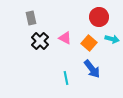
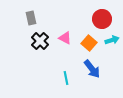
red circle: moved 3 px right, 2 px down
cyan arrow: moved 1 px down; rotated 32 degrees counterclockwise
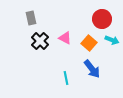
cyan arrow: rotated 40 degrees clockwise
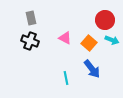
red circle: moved 3 px right, 1 px down
black cross: moved 10 px left; rotated 24 degrees counterclockwise
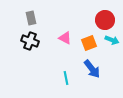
orange square: rotated 28 degrees clockwise
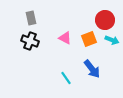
orange square: moved 4 px up
cyan line: rotated 24 degrees counterclockwise
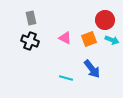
cyan line: rotated 40 degrees counterclockwise
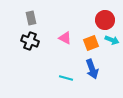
orange square: moved 2 px right, 4 px down
blue arrow: rotated 18 degrees clockwise
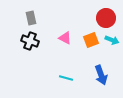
red circle: moved 1 px right, 2 px up
orange square: moved 3 px up
blue arrow: moved 9 px right, 6 px down
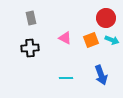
black cross: moved 7 px down; rotated 24 degrees counterclockwise
cyan line: rotated 16 degrees counterclockwise
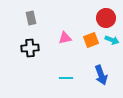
pink triangle: rotated 40 degrees counterclockwise
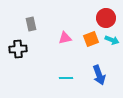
gray rectangle: moved 6 px down
orange square: moved 1 px up
black cross: moved 12 px left, 1 px down
blue arrow: moved 2 px left
